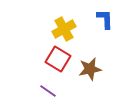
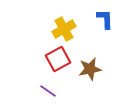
red square: rotated 30 degrees clockwise
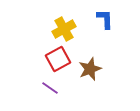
brown star: rotated 10 degrees counterclockwise
purple line: moved 2 px right, 3 px up
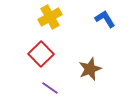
blue L-shape: rotated 30 degrees counterclockwise
yellow cross: moved 14 px left, 12 px up
red square: moved 17 px left, 5 px up; rotated 15 degrees counterclockwise
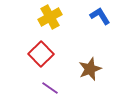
blue L-shape: moved 5 px left, 3 px up
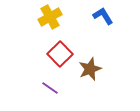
blue L-shape: moved 3 px right
red square: moved 19 px right
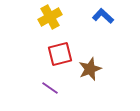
blue L-shape: rotated 15 degrees counterclockwise
red square: rotated 30 degrees clockwise
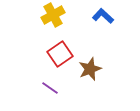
yellow cross: moved 3 px right, 2 px up
red square: rotated 20 degrees counterclockwise
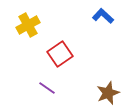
yellow cross: moved 25 px left, 10 px down
brown star: moved 18 px right, 24 px down
purple line: moved 3 px left
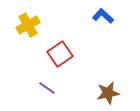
brown star: rotated 10 degrees clockwise
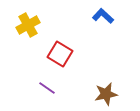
red square: rotated 25 degrees counterclockwise
brown star: moved 2 px left, 1 px down
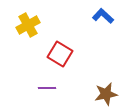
purple line: rotated 36 degrees counterclockwise
